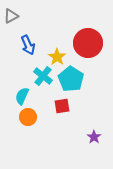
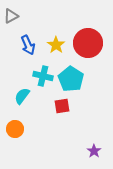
yellow star: moved 1 px left, 12 px up
cyan cross: rotated 24 degrees counterclockwise
cyan semicircle: rotated 12 degrees clockwise
orange circle: moved 13 px left, 12 px down
purple star: moved 14 px down
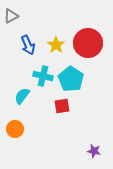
purple star: rotated 24 degrees counterclockwise
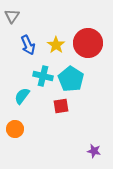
gray triangle: moved 1 px right; rotated 28 degrees counterclockwise
red square: moved 1 px left
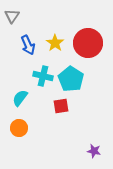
yellow star: moved 1 px left, 2 px up
cyan semicircle: moved 2 px left, 2 px down
orange circle: moved 4 px right, 1 px up
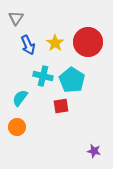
gray triangle: moved 4 px right, 2 px down
red circle: moved 1 px up
cyan pentagon: moved 1 px right, 1 px down
orange circle: moved 2 px left, 1 px up
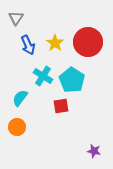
cyan cross: rotated 18 degrees clockwise
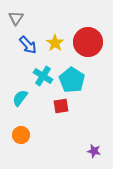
blue arrow: rotated 18 degrees counterclockwise
orange circle: moved 4 px right, 8 px down
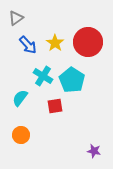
gray triangle: rotated 21 degrees clockwise
red square: moved 6 px left
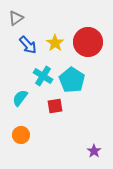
purple star: rotated 24 degrees clockwise
